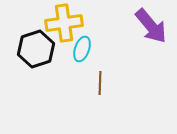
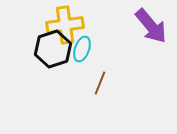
yellow cross: moved 1 px right, 2 px down
black hexagon: moved 17 px right
brown line: rotated 20 degrees clockwise
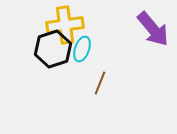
purple arrow: moved 2 px right, 3 px down
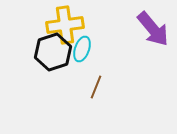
black hexagon: moved 3 px down
brown line: moved 4 px left, 4 px down
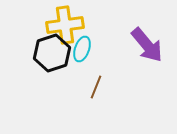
purple arrow: moved 6 px left, 16 px down
black hexagon: moved 1 px left, 1 px down
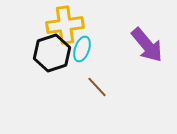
brown line: moved 1 px right; rotated 65 degrees counterclockwise
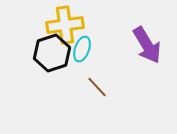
purple arrow: rotated 9 degrees clockwise
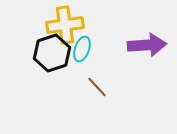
purple arrow: rotated 63 degrees counterclockwise
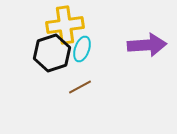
brown line: moved 17 px left; rotated 75 degrees counterclockwise
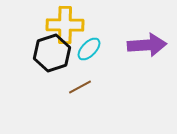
yellow cross: rotated 9 degrees clockwise
cyan ellipse: moved 7 px right; rotated 25 degrees clockwise
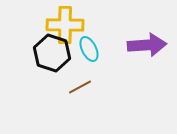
cyan ellipse: rotated 70 degrees counterclockwise
black hexagon: rotated 24 degrees counterclockwise
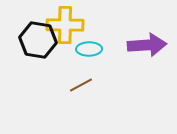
cyan ellipse: rotated 65 degrees counterclockwise
black hexagon: moved 14 px left, 13 px up; rotated 9 degrees counterclockwise
brown line: moved 1 px right, 2 px up
